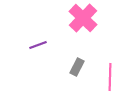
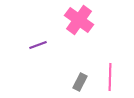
pink cross: moved 4 px left, 2 px down; rotated 8 degrees counterclockwise
gray rectangle: moved 3 px right, 15 px down
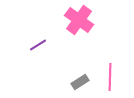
purple line: rotated 12 degrees counterclockwise
gray rectangle: rotated 30 degrees clockwise
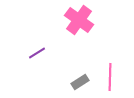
purple line: moved 1 px left, 8 px down
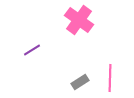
purple line: moved 5 px left, 3 px up
pink line: moved 1 px down
